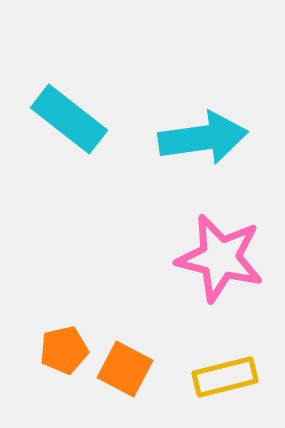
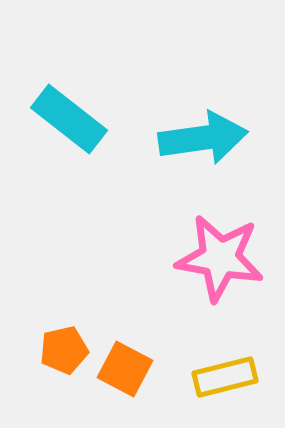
pink star: rotated 4 degrees counterclockwise
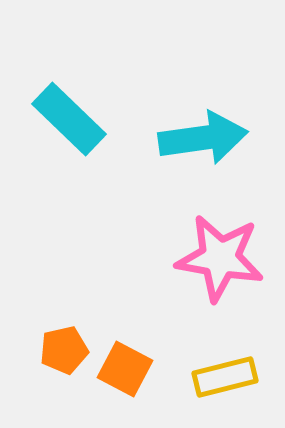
cyan rectangle: rotated 6 degrees clockwise
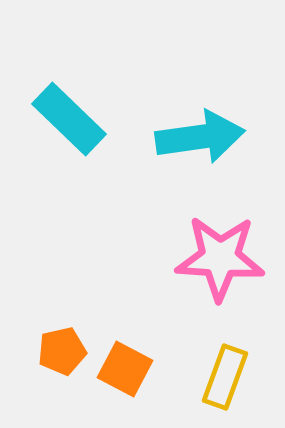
cyan arrow: moved 3 px left, 1 px up
pink star: rotated 6 degrees counterclockwise
orange pentagon: moved 2 px left, 1 px down
yellow rectangle: rotated 56 degrees counterclockwise
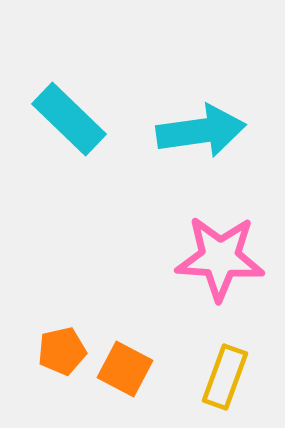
cyan arrow: moved 1 px right, 6 px up
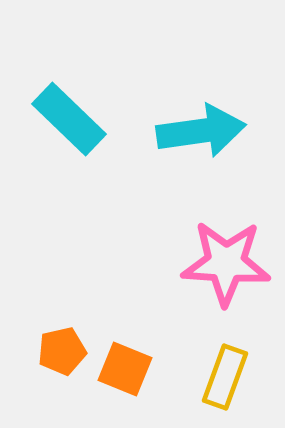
pink star: moved 6 px right, 5 px down
orange square: rotated 6 degrees counterclockwise
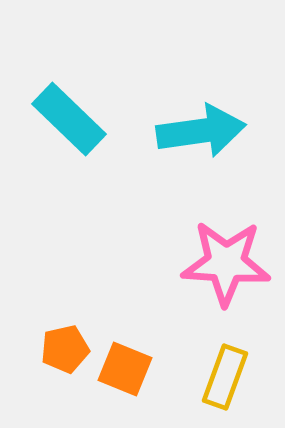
orange pentagon: moved 3 px right, 2 px up
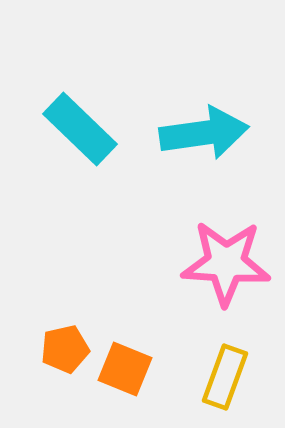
cyan rectangle: moved 11 px right, 10 px down
cyan arrow: moved 3 px right, 2 px down
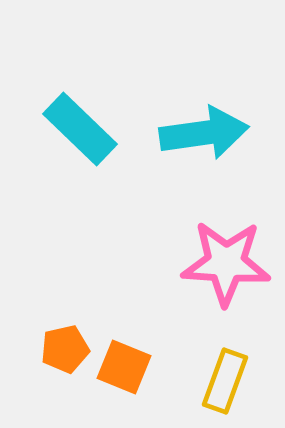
orange square: moved 1 px left, 2 px up
yellow rectangle: moved 4 px down
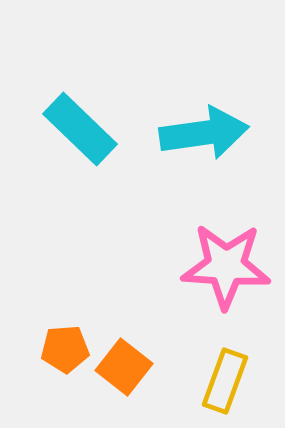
pink star: moved 3 px down
orange pentagon: rotated 9 degrees clockwise
orange square: rotated 16 degrees clockwise
